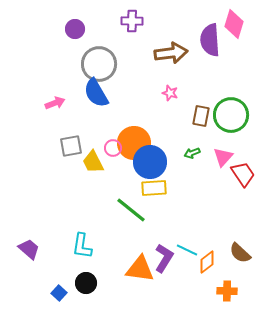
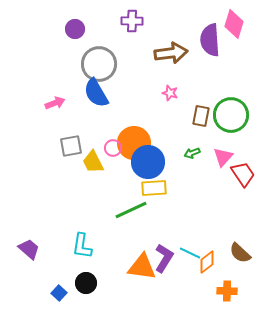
blue circle: moved 2 px left
green line: rotated 64 degrees counterclockwise
cyan line: moved 3 px right, 3 px down
orange triangle: moved 2 px right, 2 px up
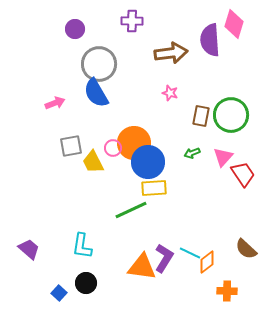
brown semicircle: moved 6 px right, 4 px up
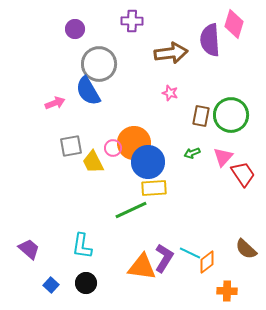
blue semicircle: moved 8 px left, 2 px up
blue square: moved 8 px left, 8 px up
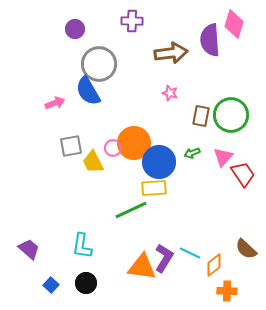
blue circle: moved 11 px right
orange diamond: moved 7 px right, 3 px down
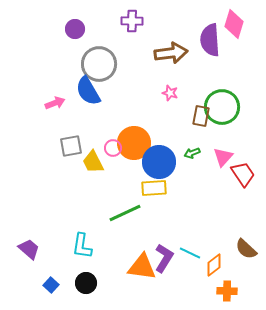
green circle: moved 9 px left, 8 px up
green line: moved 6 px left, 3 px down
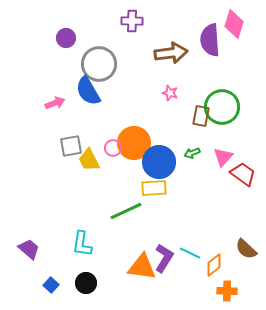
purple circle: moved 9 px left, 9 px down
yellow trapezoid: moved 4 px left, 2 px up
red trapezoid: rotated 20 degrees counterclockwise
green line: moved 1 px right, 2 px up
cyan L-shape: moved 2 px up
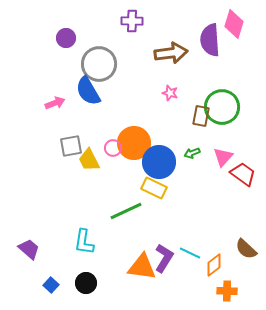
yellow rectangle: rotated 30 degrees clockwise
cyan L-shape: moved 2 px right, 2 px up
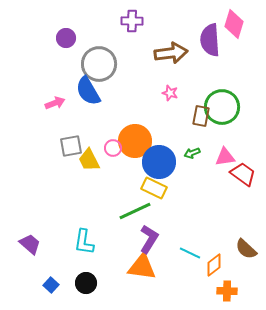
orange circle: moved 1 px right, 2 px up
pink triangle: moved 2 px right; rotated 40 degrees clockwise
green line: moved 9 px right
purple trapezoid: moved 1 px right, 5 px up
purple L-shape: moved 15 px left, 19 px up
